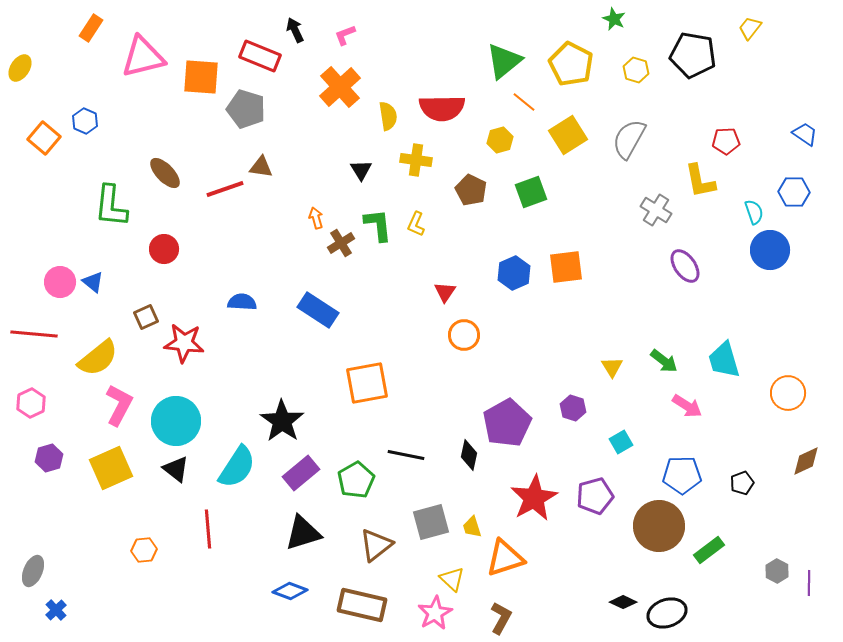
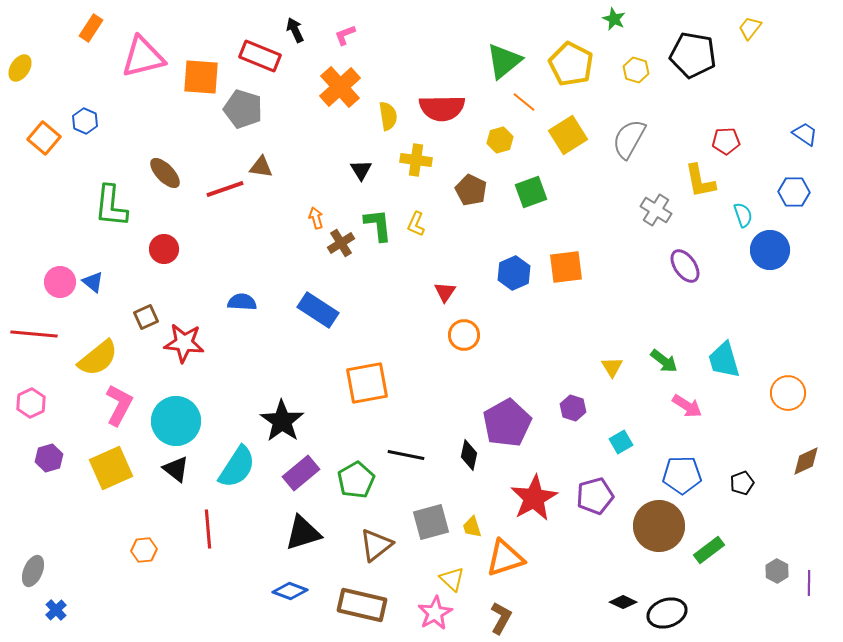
gray pentagon at (246, 109): moved 3 px left
cyan semicircle at (754, 212): moved 11 px left, 3 px down
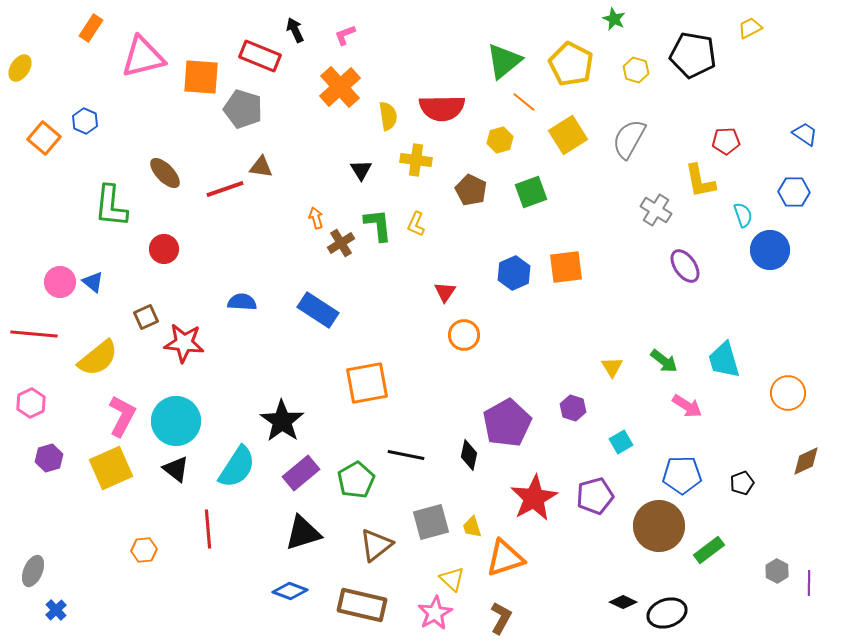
yellow trapezoid at (750, 28): rotated 25 degrees clockwise
pink L-shape at (119, 405): moved 3 px right, 11 px down
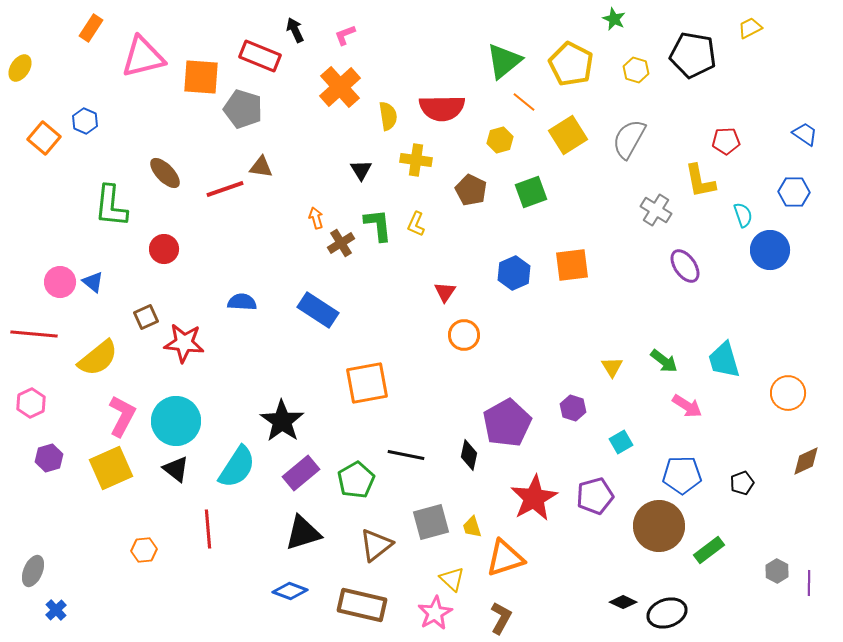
orange square at (566, 267): moved 6 px right, 2 px up
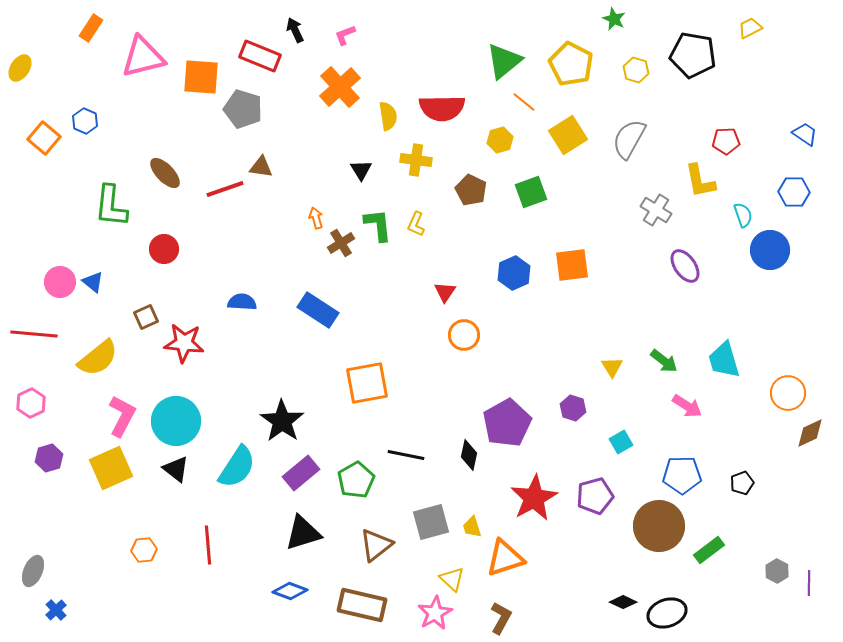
brown diamond at (806, 461): moved 4 px right, 28 px up
red line at (208, 529): moved 16 px down
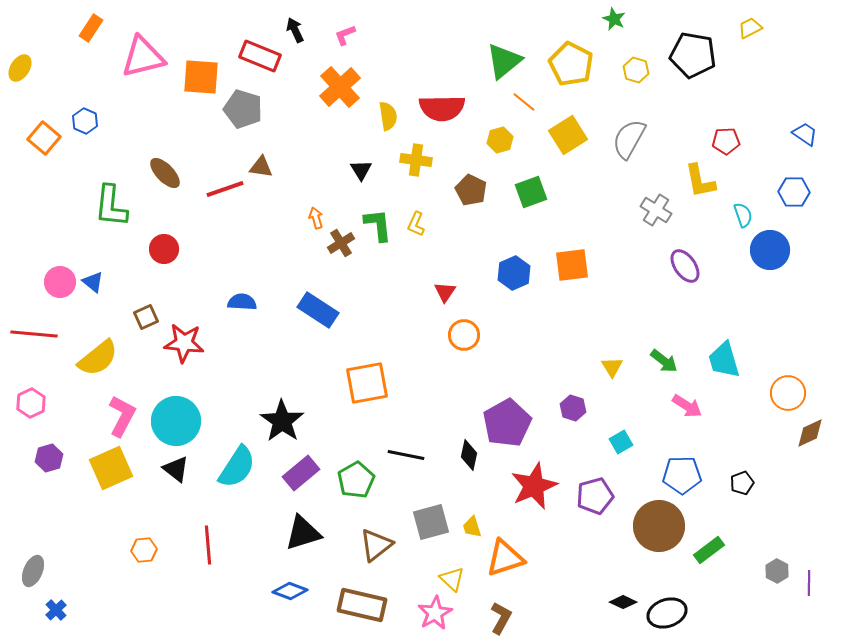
red star at (534, 498): moved 12 px up; rotated 6 degrees clockwise
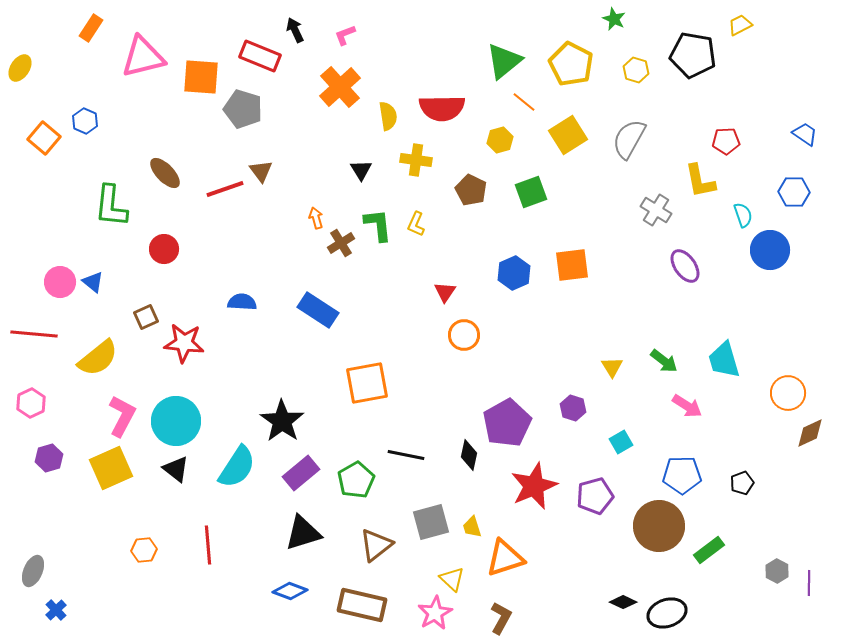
yellow trapezoid at (750, 28): moved 10 px left, 3 px up
brown triangle at (261, 167): moved 4 px down; rotated 45 degrees clockwise
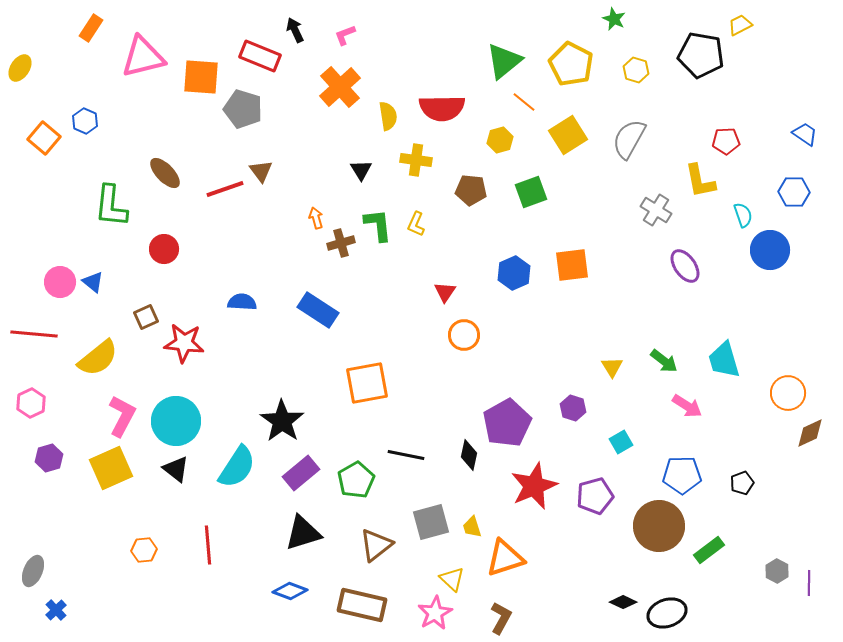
black pentagon at (693, 55): moved 8 px right
brown pentagon at (471, 190): rotated 20 degrees counterclockwise
brown cross at (341, 243): rotated 16 degrees clockwise
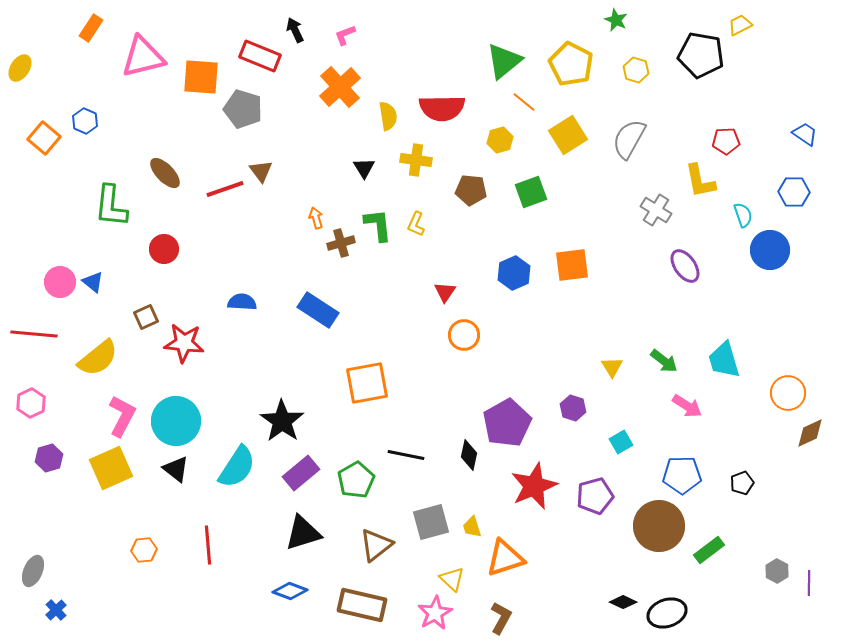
green star at (614, 19): moved 2 px right, 1 px down
black triangle at (361, 170): moved 3 px right, 2 px up
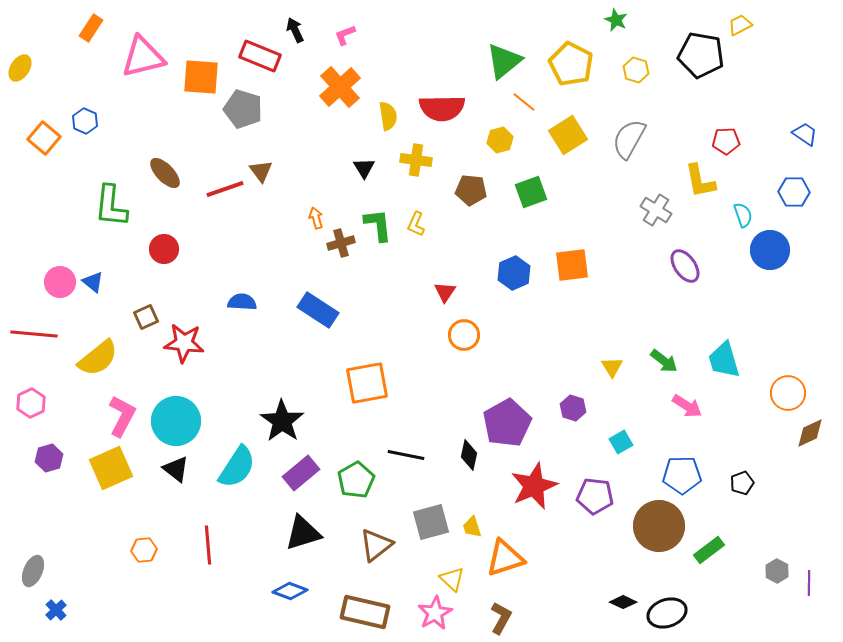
purple pentagon at (595, 496): rotated 21 degrees clockwise
brown rectangle at (362, 605): moved 3 px right, 7 px down
